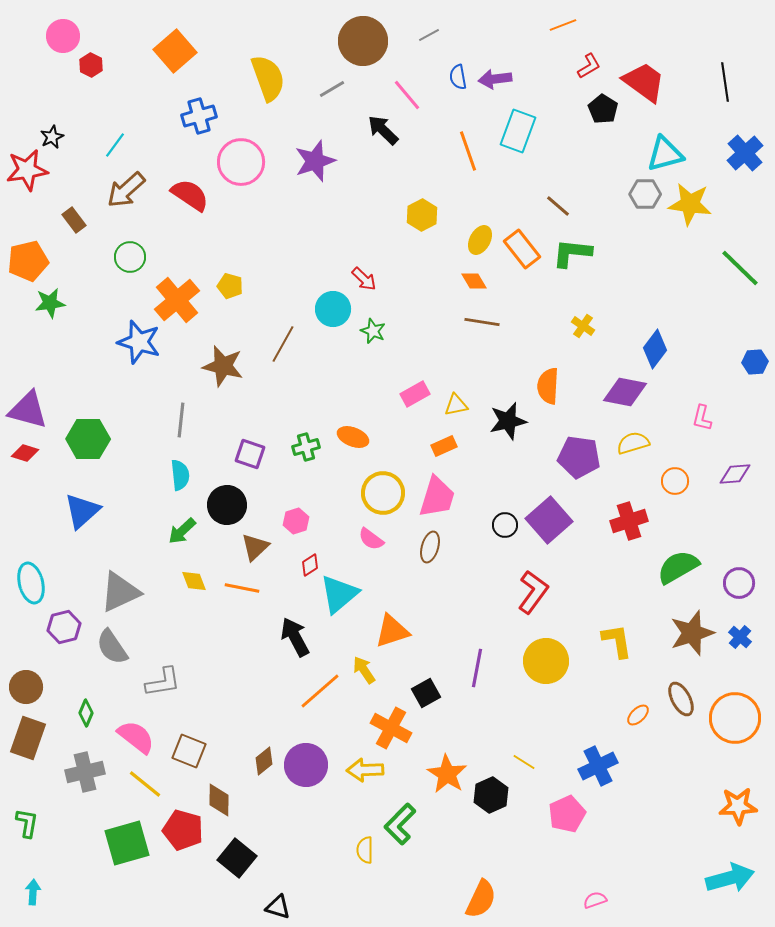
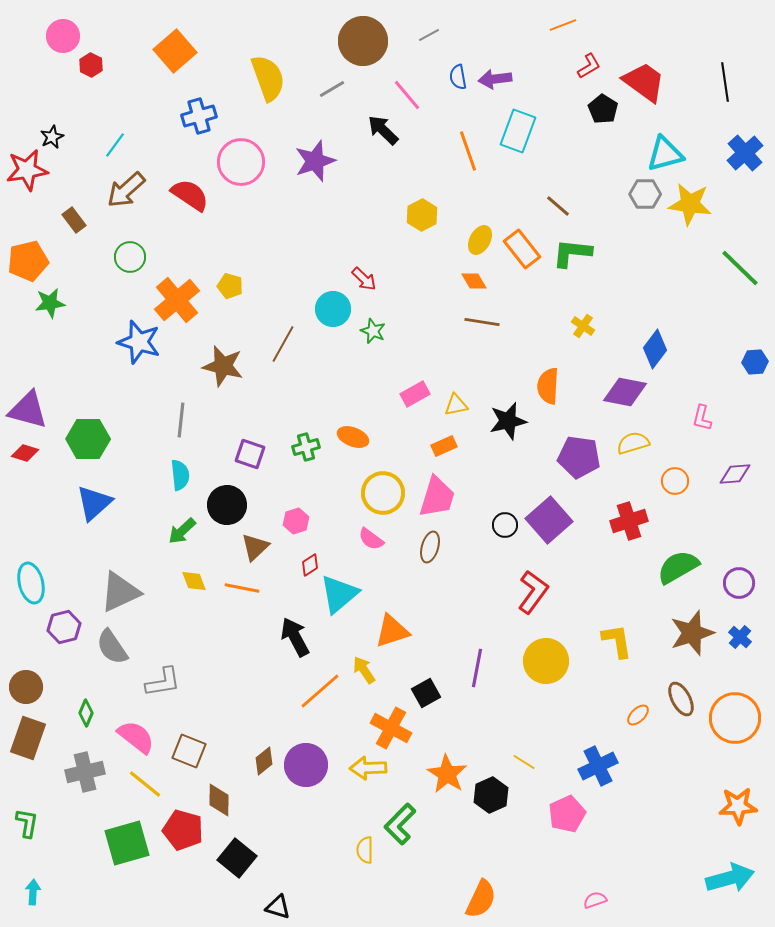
blue triangle at (82, 511): moved 12 px right, 8 px up
yellow arrow at (365, 770): moved 3 px right, 2 px up
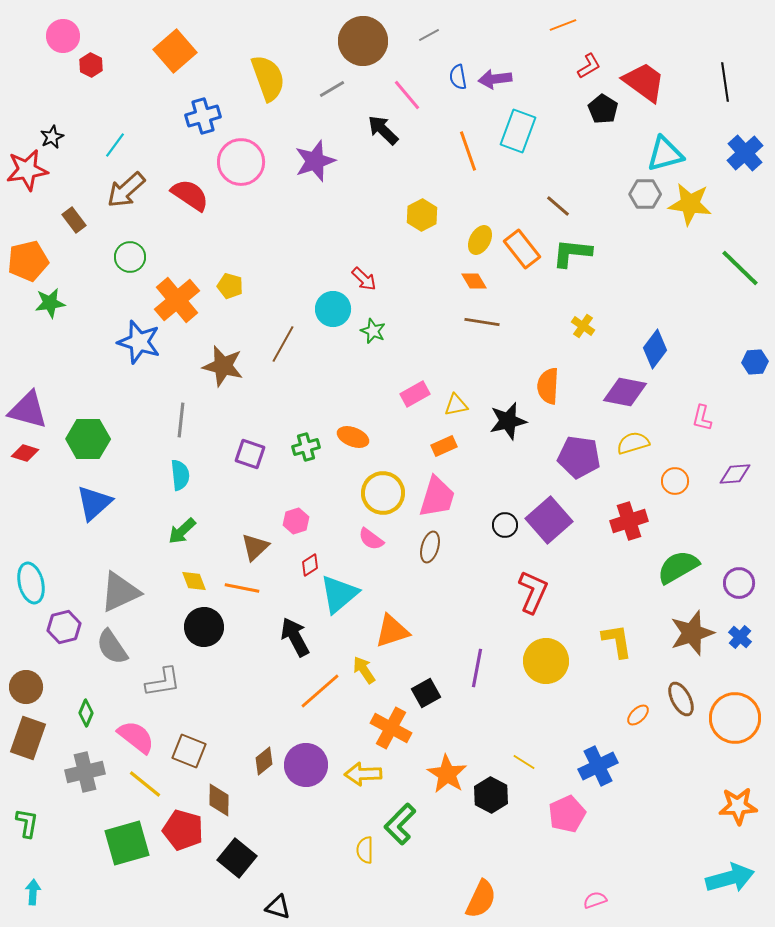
blue cross at (199, 116): moved 4 px right
black circle at (227, 505): moved 23 px left, 122 px down
red L-shape at (533, 592): rotated 12 degrees counterclockwise
yellow arrow at (368, 768): moved 5 px left, 6 px down
black hexagon at (491, 795): rotated 8 degrees counterclockwise
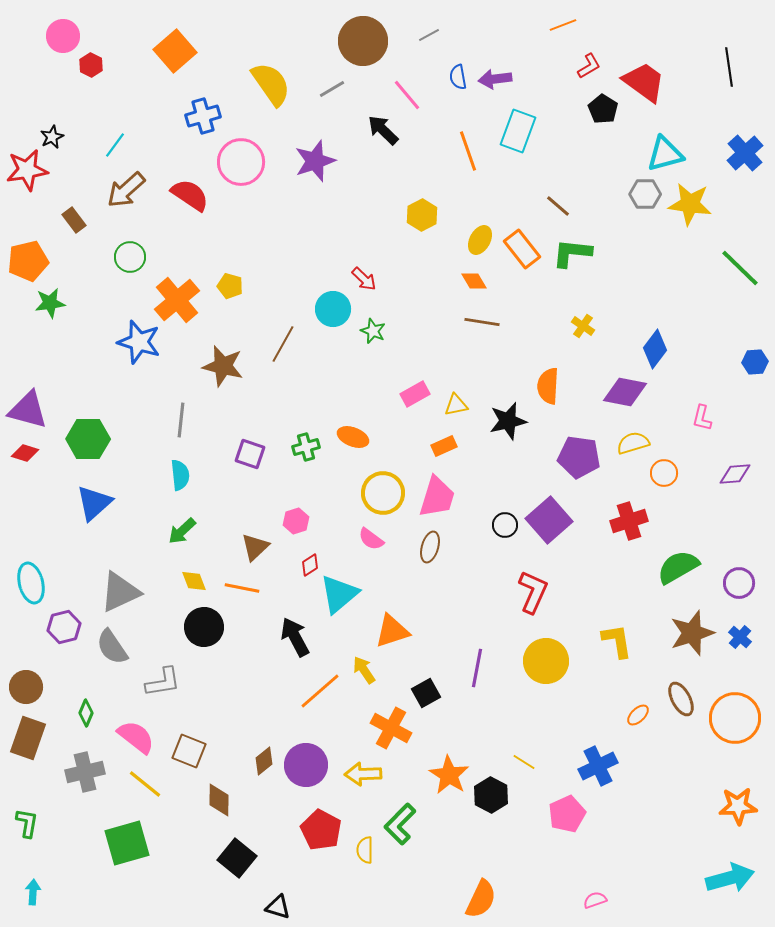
yellow semicircle at (268, 78): moved 3 px right, 6 px down; rotated 15 degrees counterclockwise
black line at (725, 82): moved 4 px right, 15 px up
orange circle at (675, 481): moved 11 px left, 8 px up
orange star at (447, 774): moved 2 px right, 1 px down
red pentagon at (183, 830): moved 138 px right; rotated 12 degrees clockwise
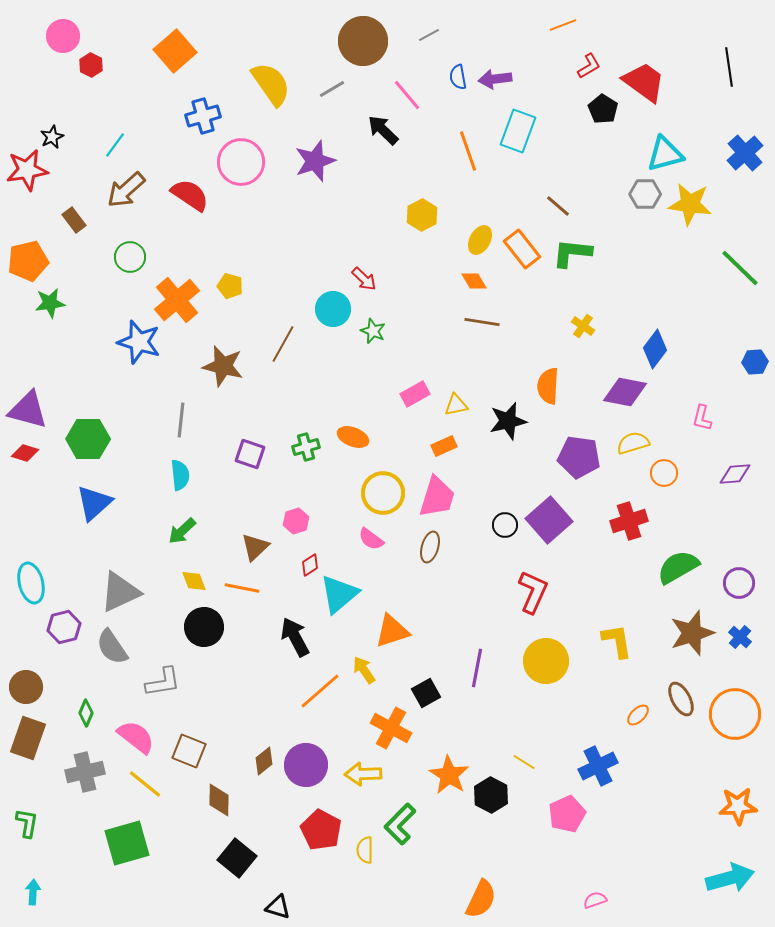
orange circle at (735, 718): moved 4 px up
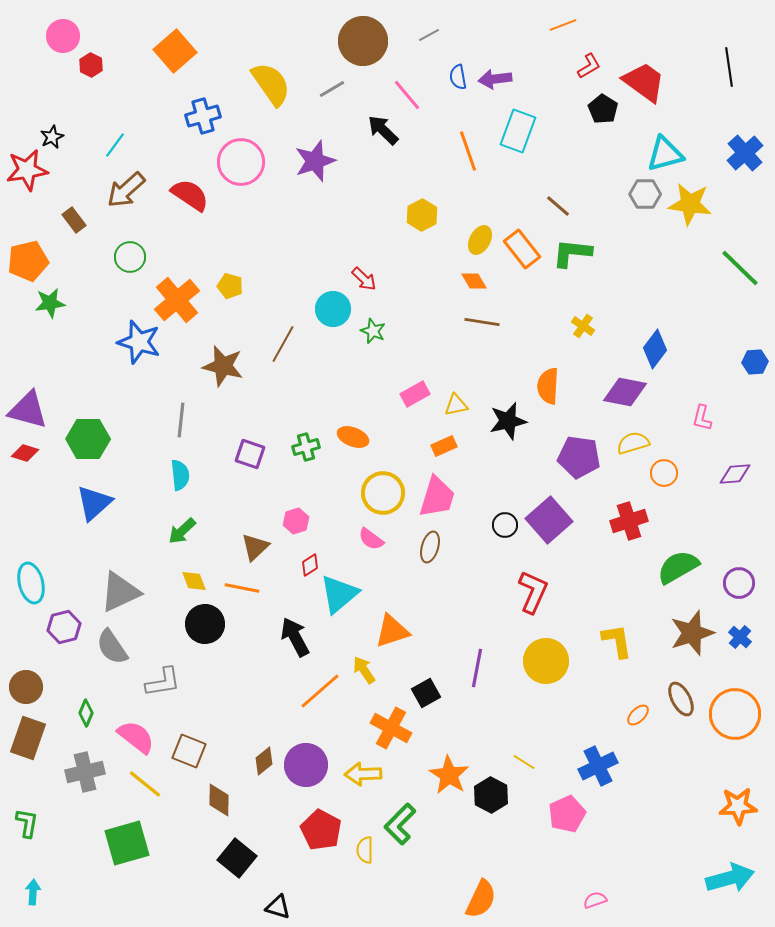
black circle at (204, 627): moved 1 px right, 3 px up
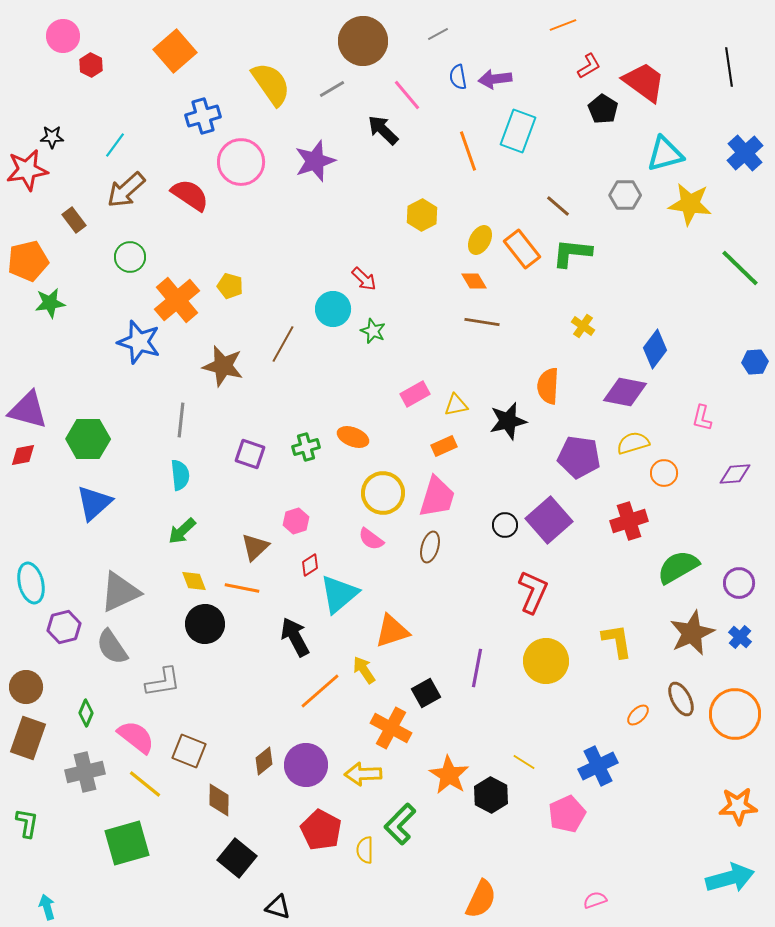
gray line at (429, 35): moved 9 px right, 1 px up
black star at (52, 137): rotated 25 degrees clockwise
gray hexagon at (645, 194): moved 20 px left, 1 px down
red diamond at (25, 453): moved 2 px left, 2 px down; rotated 28 degrees counterclockwise
brown star at (692, 633): rotated 6 degrees counterclockwise
cyan arrow at (33, 892): moved 14 px right, 15 px down; rotated 20 degrees counterclockwise
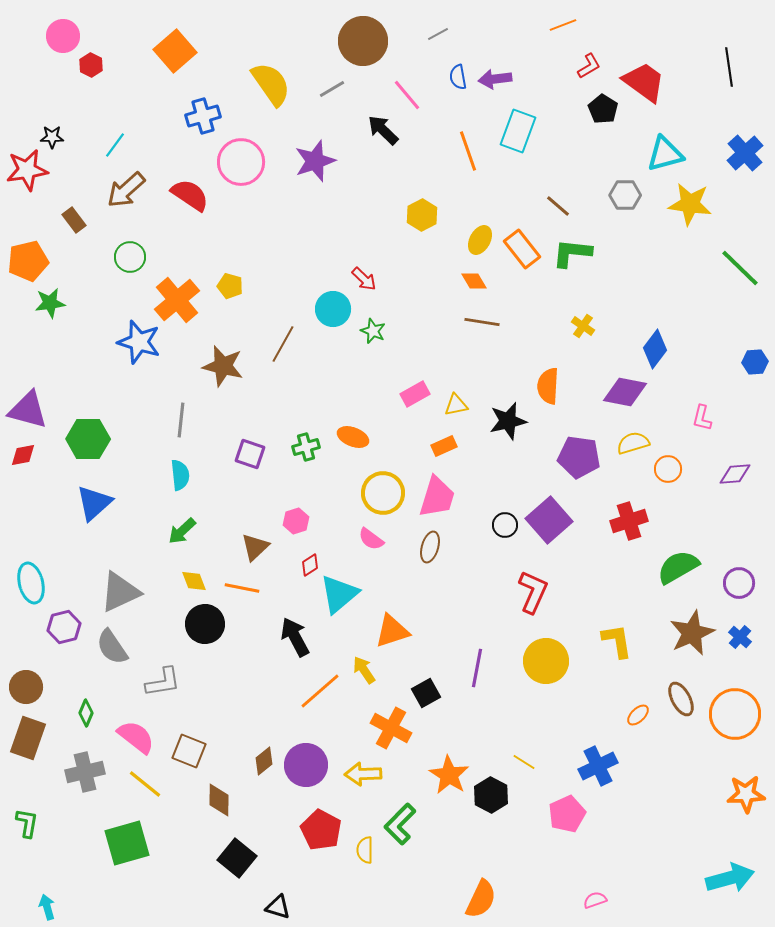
orange circle at (664, 473): moved 4 px right, 4 px up
orange star at (738, 806): moved 8 px right, 12 px up
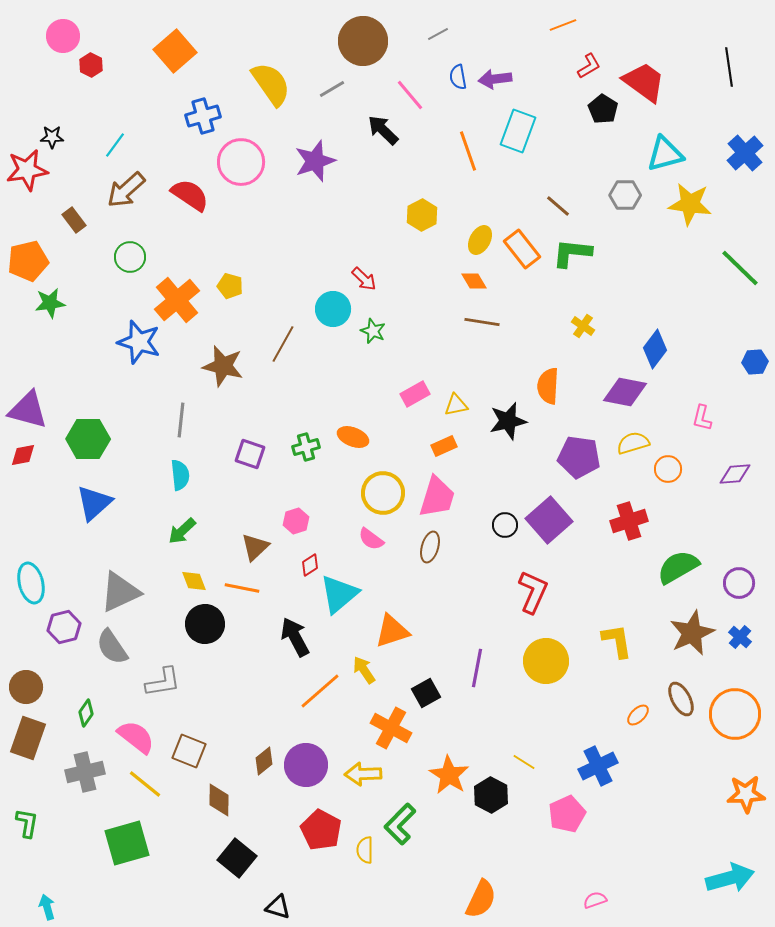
pink line at (407, 95): moved 3 px right
green diamond at (86, 713): rotated 12 degrees clockwise
